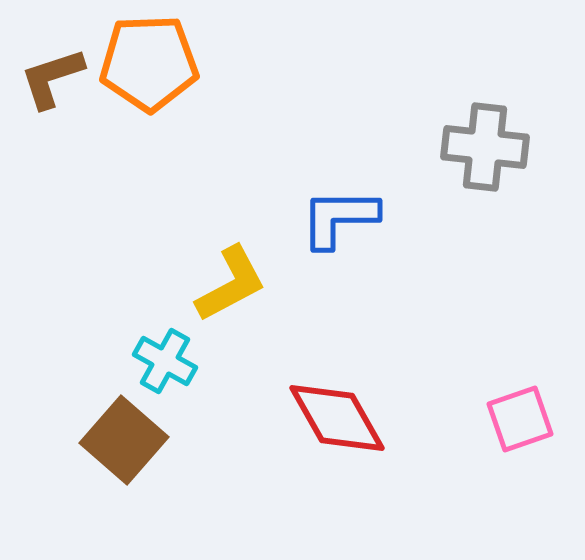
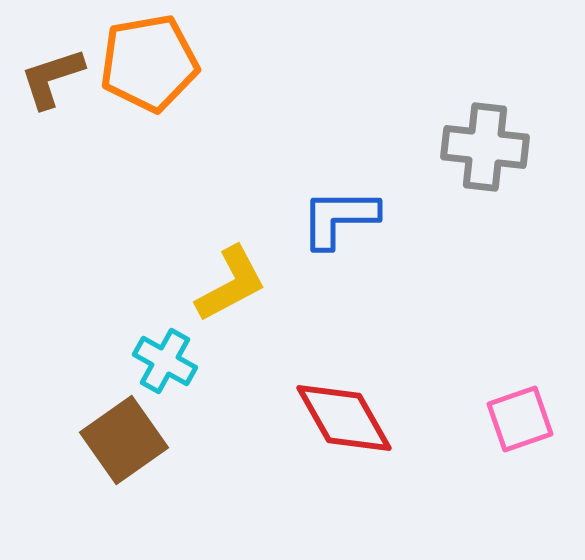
orange pentagon: rotated 8 degrees counterclockwise
red diamond: moved 7 px right
brown square: rotated 14 degrees clockwise
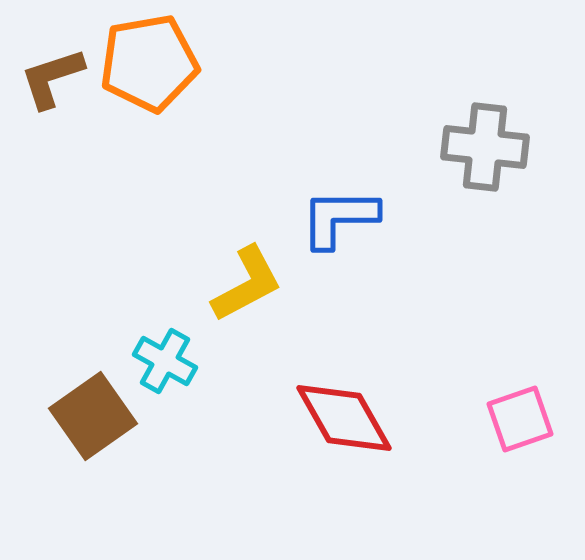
yellow L-shape: moved 16 px right
brown square: moved 31 px left, 24 px up
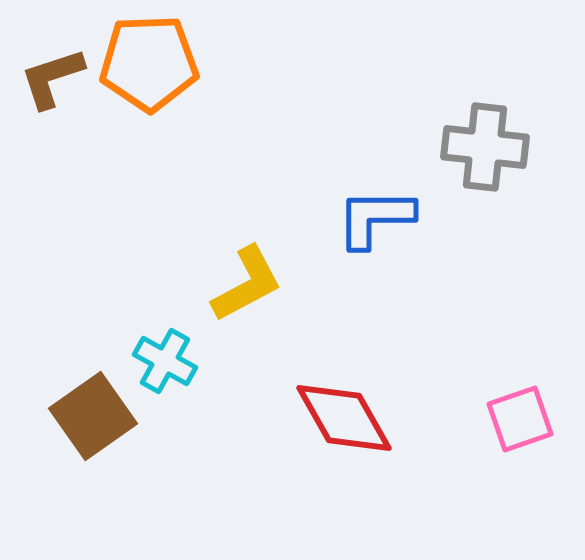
orange pentagon: rotated 8 degrees clockwise
blue L-shape: moved 36 px right
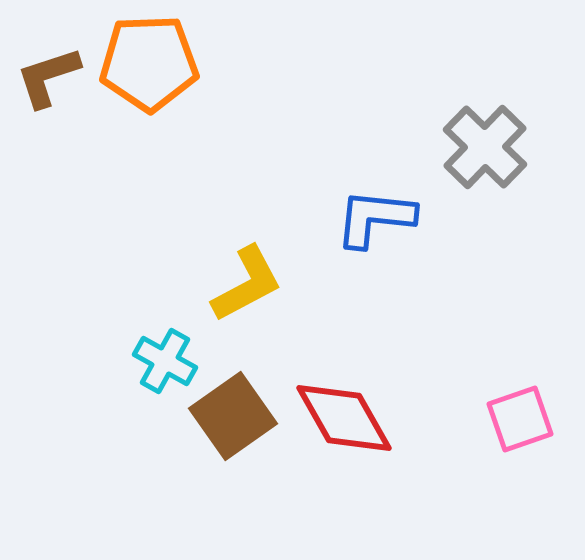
brown L-shape: moved 4 px left, 1 px up
gray cross: rotated 38 degrees clockwise
blue L-shape: rotated 6 degrees clockwise
brown square: moved 140 px right
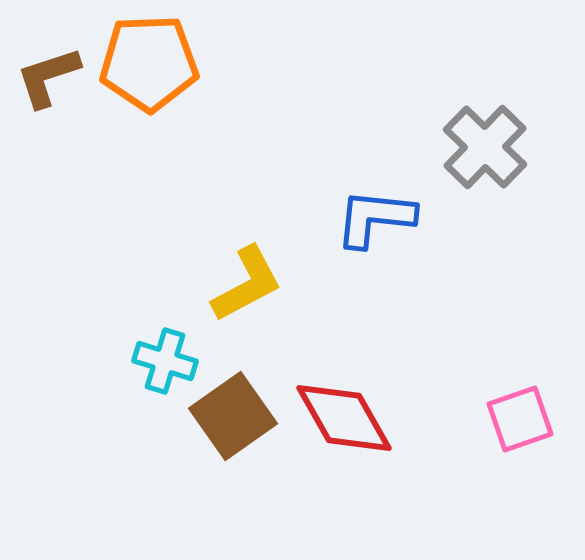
cyan cross: rotated 12 degrees counterclockwise
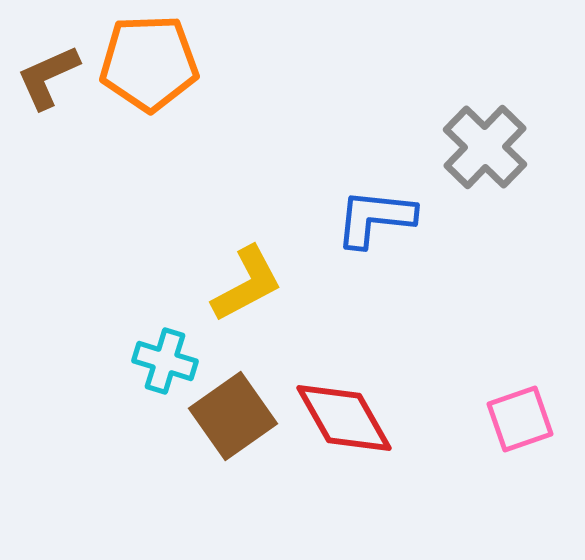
brown L-shape: rotated 6 degrees counterclockwise
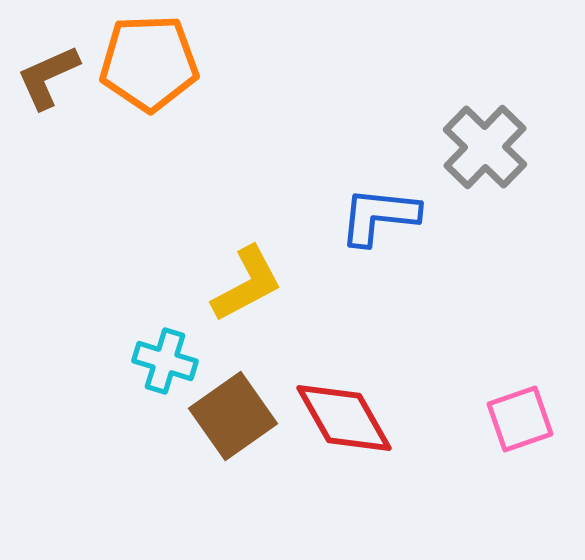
blue L-shape: moved 4 px right, 2 px up
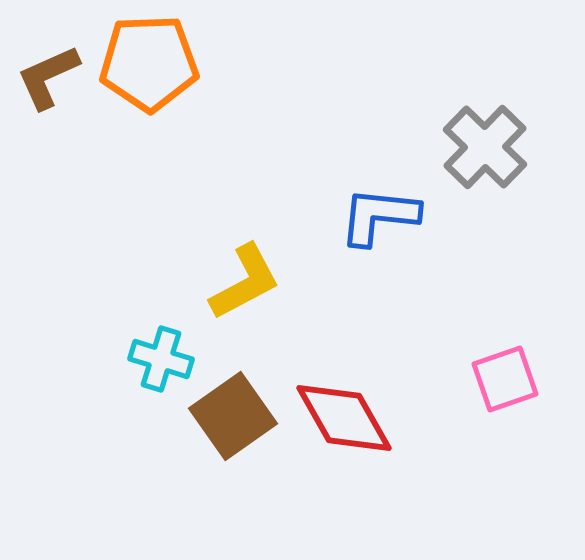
yellow L-shape: moved 2 px left, 2 px up
cyan cross: moved 4 px left, 2 px up
pink square: moved 15 px left, 40 px up
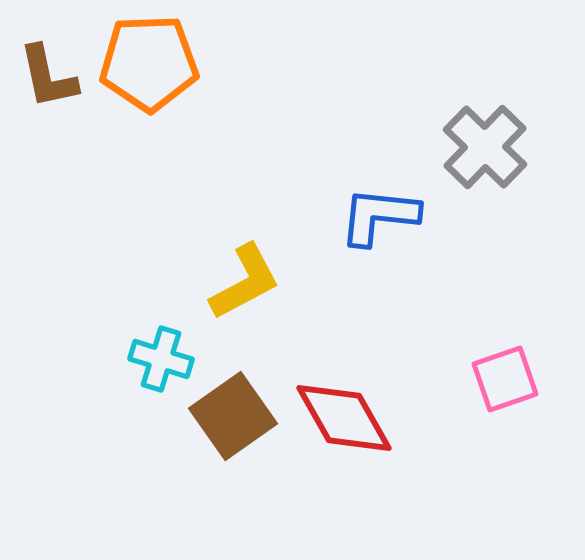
brown L-shape: rotated 78 degrees counterclockwise
